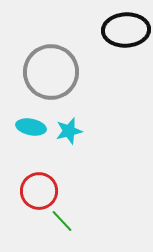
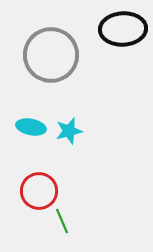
black ellipse: moved 3 px left, 1 px up
gray circle: moved 17 px up
green line: rotated 20 degrees clockwise
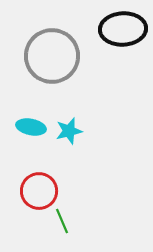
gray circle: moved 1 px right, 1 px down
